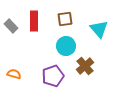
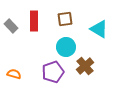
cyan triangle: rotated 18 degrees counterclockwise
cyan circle: moved 1 px down
purple pentagon: moved 4 px up
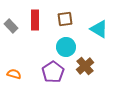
red rectangle: moved 1 px right, 1 px up
purple pentagon: rotated 15 degrees counterclockwise
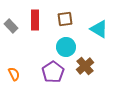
orange semicircle: rotated 48 degrees clockwise
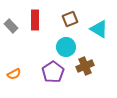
brown square: moved 5 px right; rotated 14 degrees counterclockwise
brown cross: rotated 18 degrees clockwise
orange semicircle: rotated 88 degrees clockwise
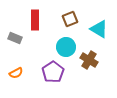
gray rectangle: moved 4 px right, 12 px down; rotated 24 degrees counterclockwise
brown cross: moved 4 px right, 6 px up; rotated 36 degrees counterclockwise
orange semicircle: moved 2 px right, 1 px up
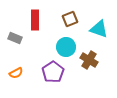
cyan triangle: rotated 12 degrees counterclockwise
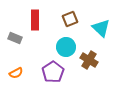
cyan triangle: moved 2 px right, 1 px up; rotated 24 degrees clockwise
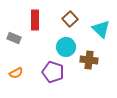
brown square: rotated 21 degrees counterclockwise
cyan triangle: moved 1 px down
gray rectangle: moved 1 px left
brown cross: rotated 24 degrees counterclockwise
purple pentagon: rotated 20 degrees counterclockwise
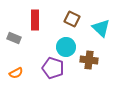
brown square: moved 2 px right; rotated 21 degrees counterclockwise
cyan triangle: moved 1 px up
purple pentagon: moved 4 px up
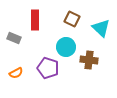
purple pentagon: moved 5 px left
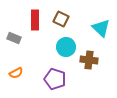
brown square: moved 11 px left
purple pentagon: moved 7 px right, 11 px down
